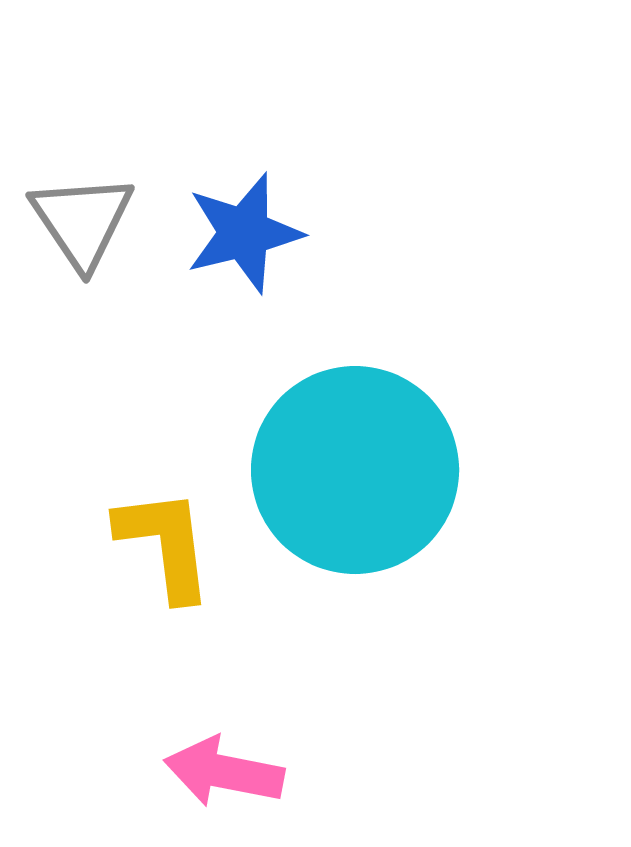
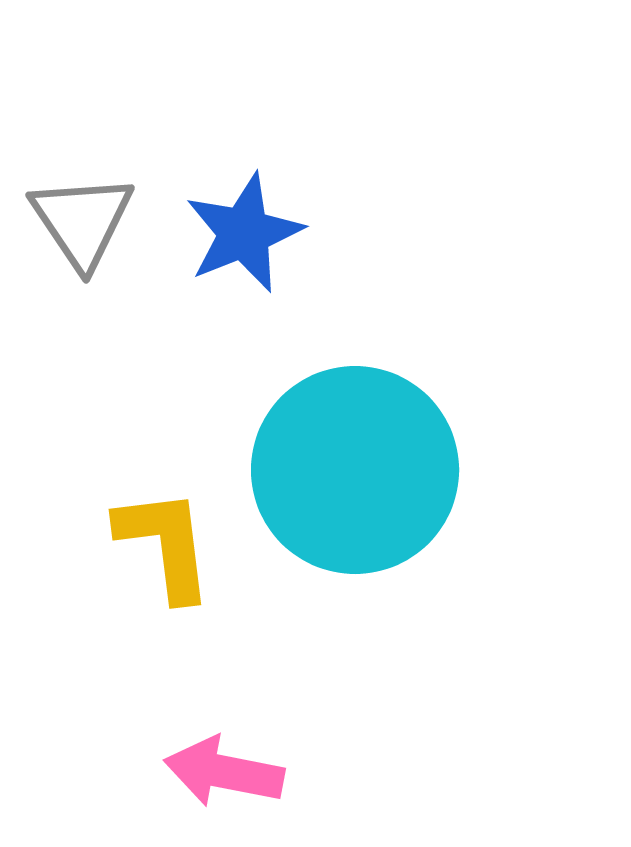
blue star: rotated 8 degrees counterclockwise
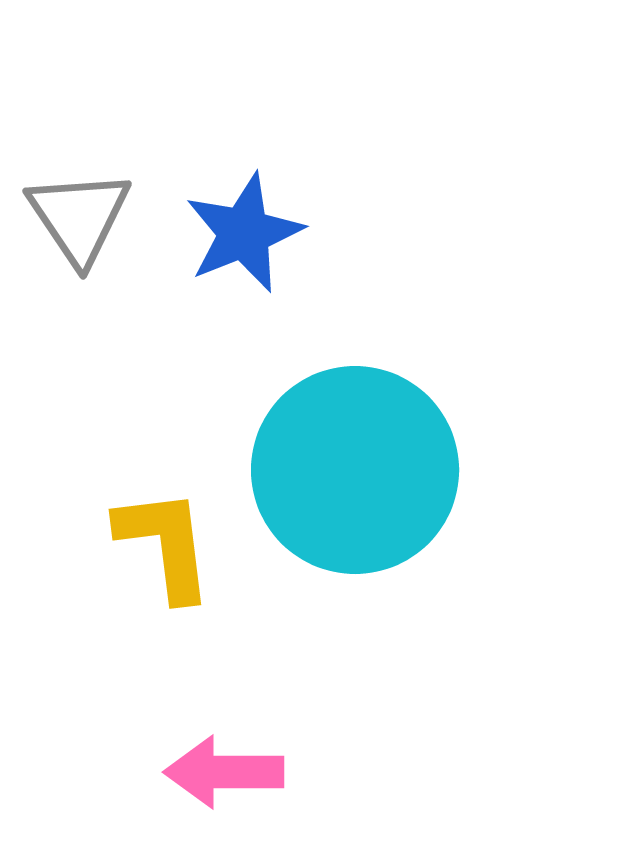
gray triangle: moved 3 px left, 4 px up
pink arrow: rotated 11 degrees counterclockwise
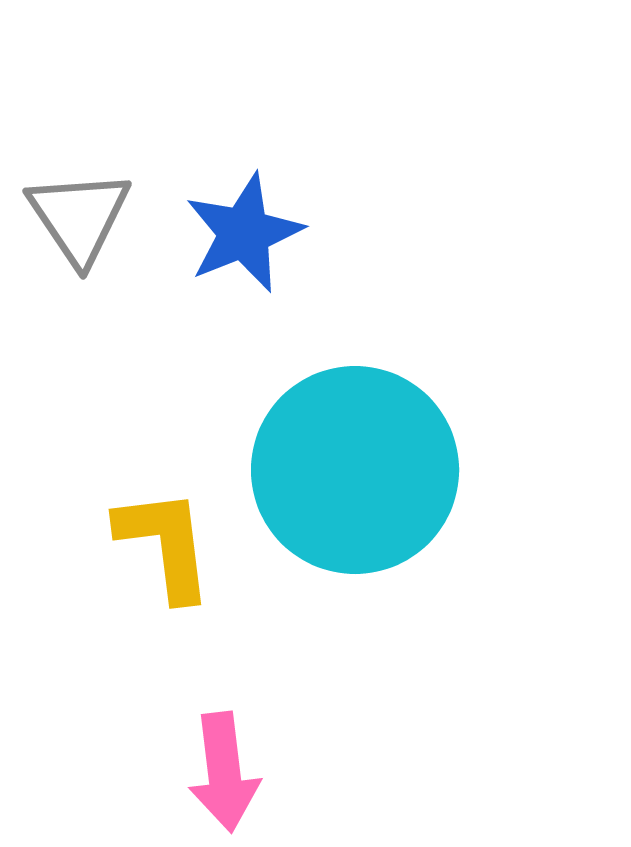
pink arrow: rotated 97 degrees counterclockwise
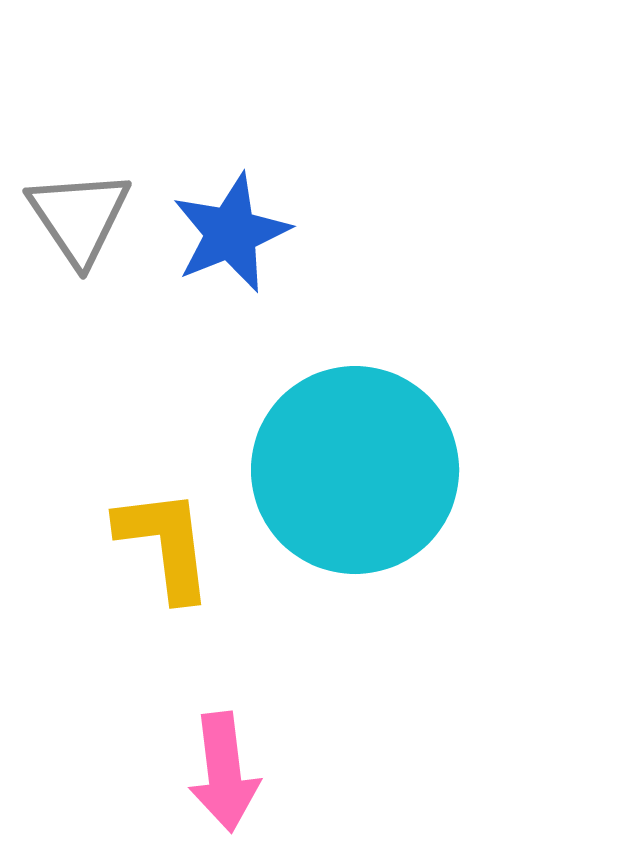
blue star: moved 13 px left
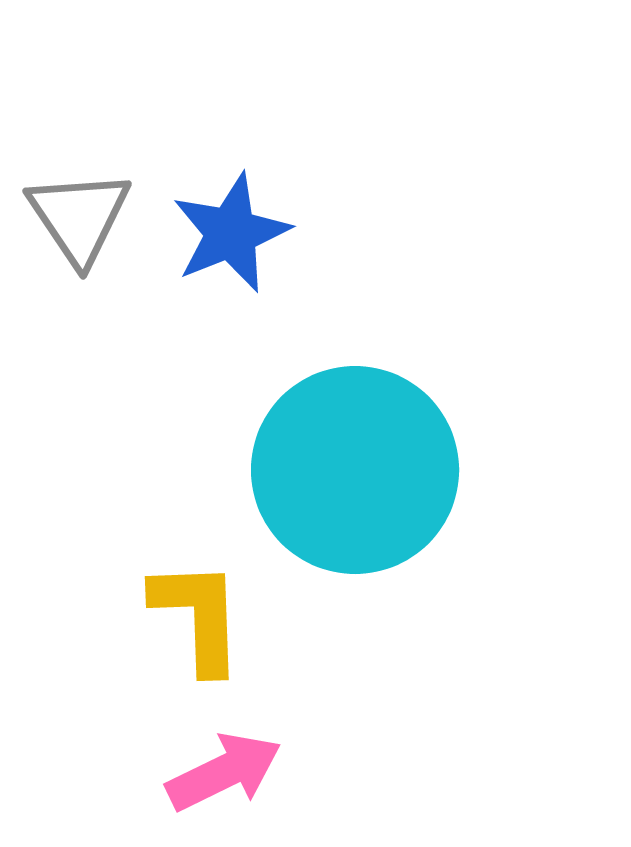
yellow L-shape: moved 33 px right, 72 px down; rotated 5 degrees clockwise
pink arrow: rotated 109 degrees counterclockwise
